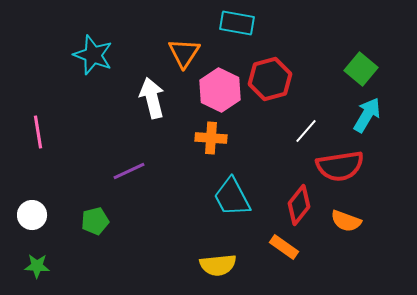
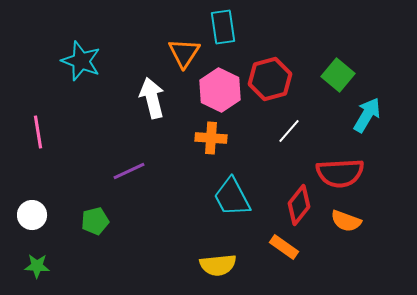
cyan rectangle: moved 14 px left, 4 px down; rotated 72 degrees clockwise
cyan star: moved 12 px left, 6 px down
green square: moved 23 px left, 6 px down
white line: moved 17 px left
red semicircle: moved 7 px down; rotated 6 degrees clockwise
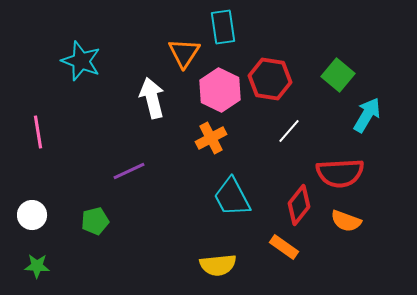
red hexagon: rotated 24 degrees clockwise
orange cross: rotated 32 degrees counterclockwise
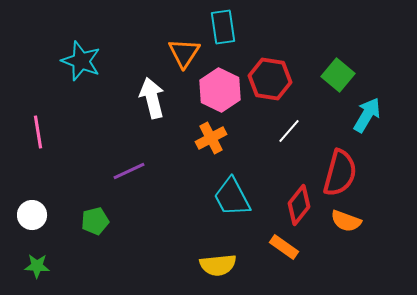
red semicircle: rotated 72 degrees counterclockwise
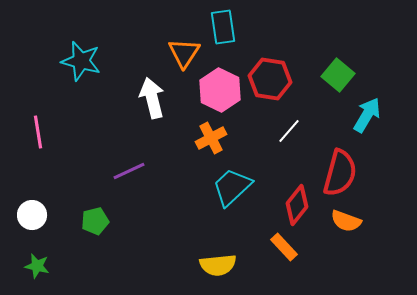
cyan star: rotated 6 degrees counterclockwise
cyan trapezoid: moved 10 px up; rotated 75 degrees clockwise
red diamond: moved 2 px left
orange rectangle: rotated 12 degrees clockwise
green star: rotated 10 degrees clockwise
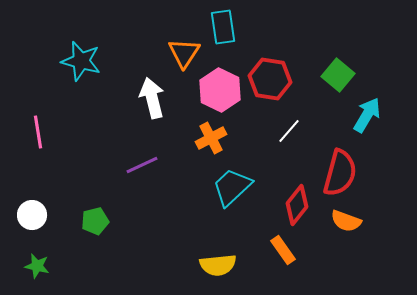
purple line: moved 13 px right, 6 px up
orange rectangle: moved 1 px left, 3 px down; rotated 8 degrees clockwise
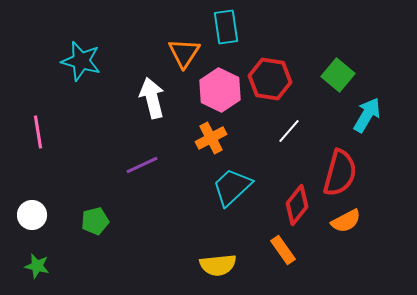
cyan rectangle: moved 3 px right
orange semicircle: rotated 48 degrees counterclockwise
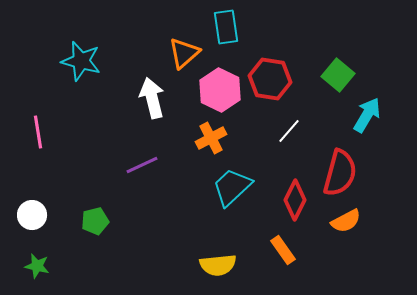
orange triangle: rotated 16 degrees clockwise
red diamond: moved 2 px left, 5 px up; rotated 12 degrees counterclockwise
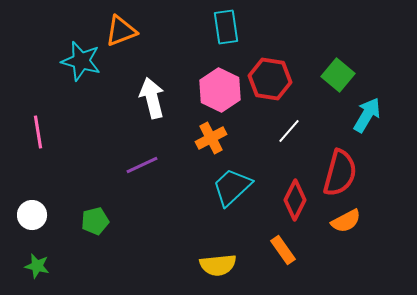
orange triangle: moved 63 px left, 22 px up; rotated 20 degrees clockwise
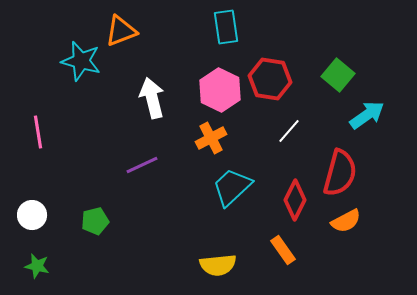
cyan arrow: rotated 24 degrees clockwise
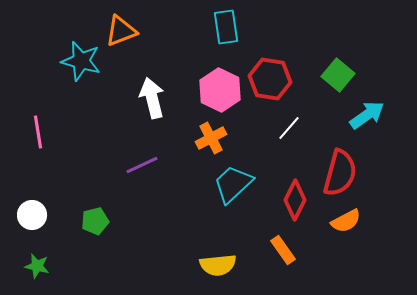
white line: moved 3 px up
cyan trapezoid: moved 1 px right, 3 px up
